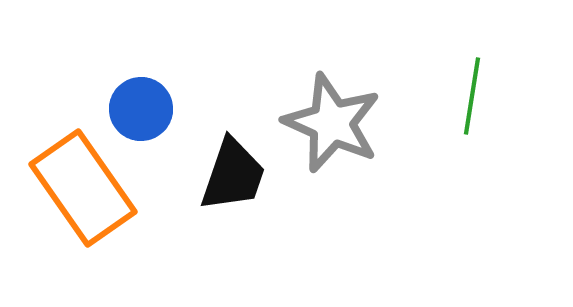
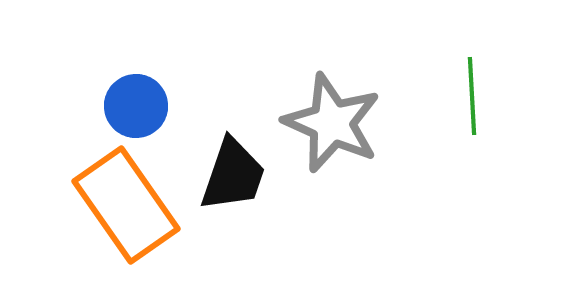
green line: rotated 12 degrees counterclockwise
blue circle: moved 5 px left, 3 px up
orange rectangle: moved 43 px right, 17 px down
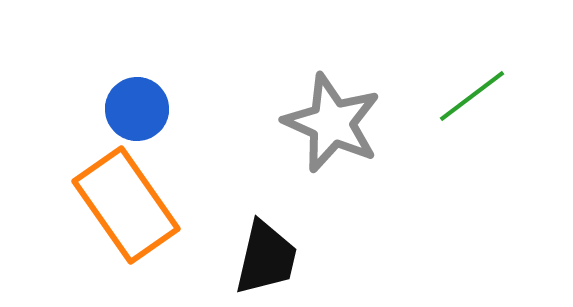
green line: rotated 56 degrees clockwise
blue circle: moved 1 px right, 3 px down
black trapezoid: moved 33 px right, 83 px down; rotated 6 degrees counterclockwise
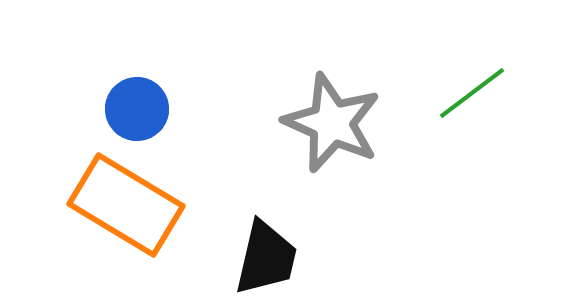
green line: moved 3 px up
orange rectangle: rotated 24 degrees counterclockwise
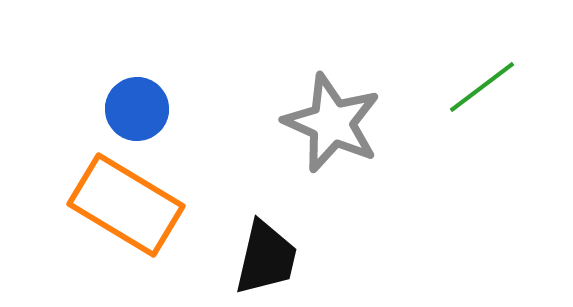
green line: moved 10 px right, 6 px up
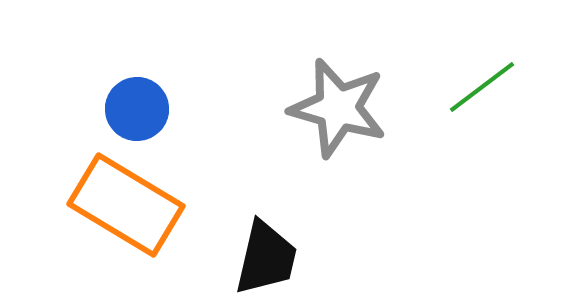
gray star: moved 6 px right, 15 px up; rotated 8 degrees counterclockwise
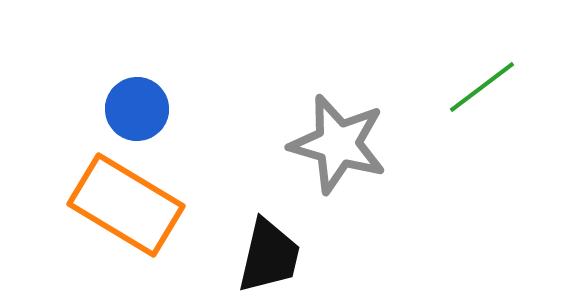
gray star: moved 36 px down
black trapezoid: moved 3 px right, 2 px up
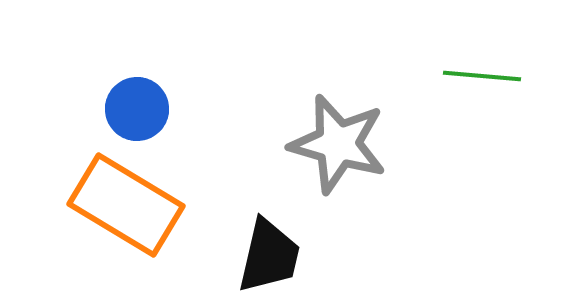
green line: moved 11 px up; rotated 42 degrees clockwise
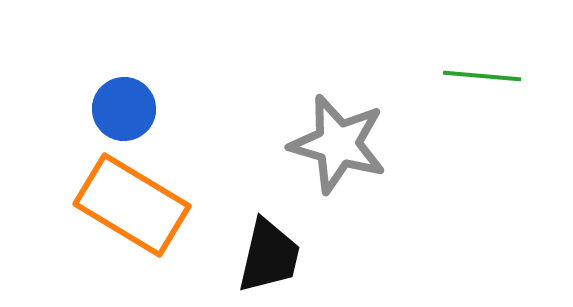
blue circle: moved 13 px left
orange rectangle: moved 6 px right
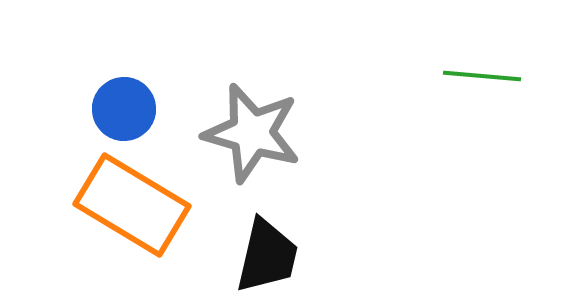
gray star: moved 86 px left, 11 px up
black trapezoid: moved 2 px left
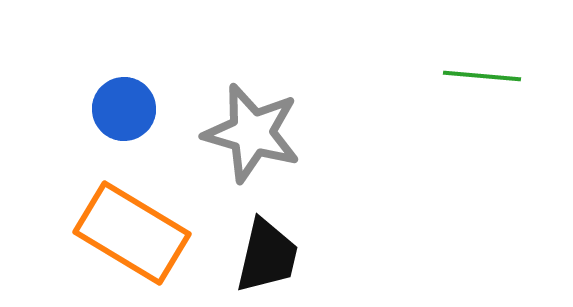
orange rectangle: moved 28 px down
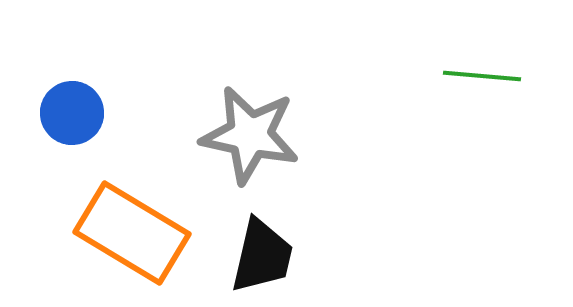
blue circle: moved 52 px left, 4 px down
gray star: moved 2 px left, 2 px down; rotated 4 degrees counterclockwise
black trapezoid: moved 5 px left
